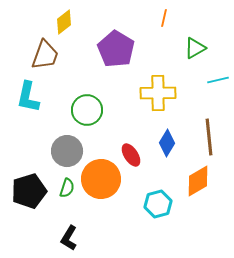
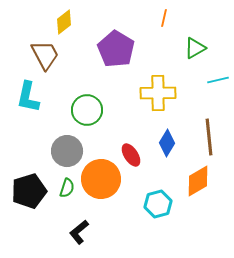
brown trapezoid: rotated 48 degrees counterclockwise
black L-shape: moved 10 px right, 6 px up; rotated 20 degrees clockwise
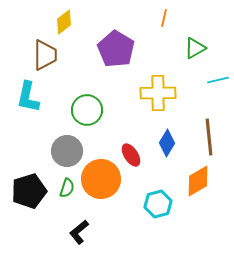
brown trapezoid: rotated 28 degrees clockwise
